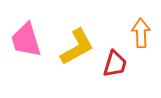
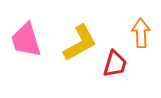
yellow L-shape: moved 3 px right, 4 px up
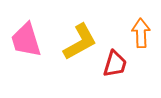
yellow L-shape: moved 1 px up
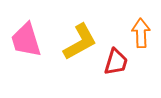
red trapezoid: moved 1 px right, 2 px up
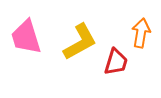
orange arrow: rotated 12 degrees clockwise
pink trapezoid: moved 3 px up
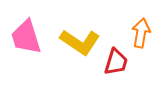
yellow L-shape: rotated 63 degrees clockwise
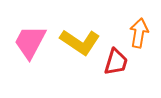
orange arrow: moved 2 px left
pink trapezoid: moved 4 px right, 5 px down; rotated 45 degrees clockwise
